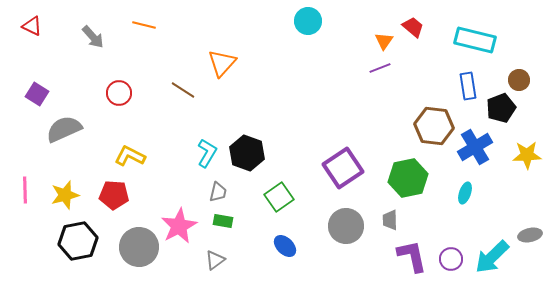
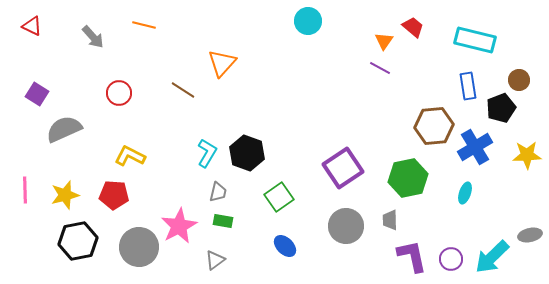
purple line at (380, 68): rotated 50 degrees clockwise
brown hexagon at (434, 126): rotated 12 degrees counterclockwise
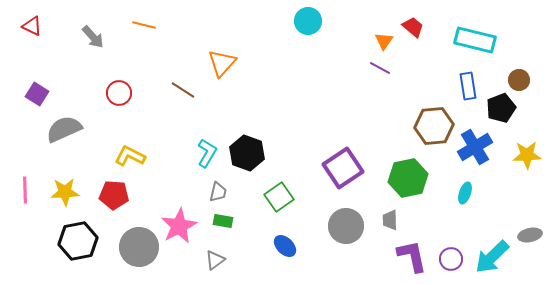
yellow star at (65, 195): moved 3 px up; rotated 12 degrees clockwise
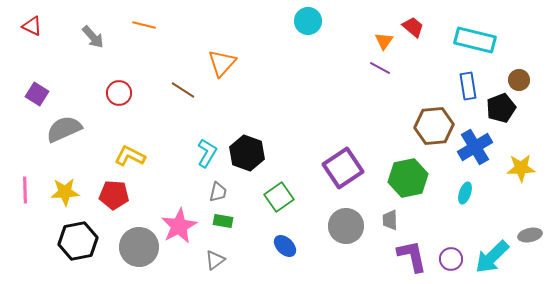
yellow star at (527, 155): moved 6 px left, 13 px down
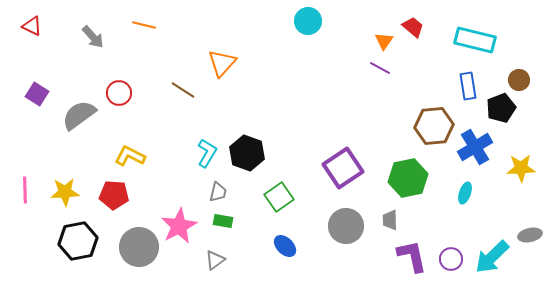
gray semicircle at (64, 129): moved 15 px right, 14 px up; rotated 12 degrees counterclockwise
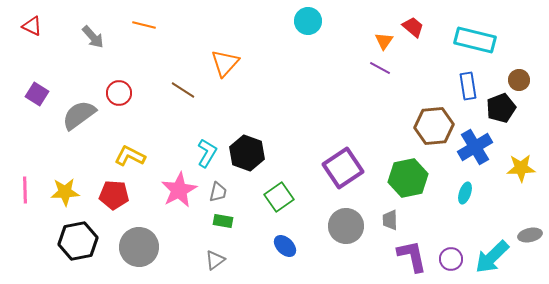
orange triangle at (222, 63): moved 3 px right
pink star at (179, 226): moved 36 px up
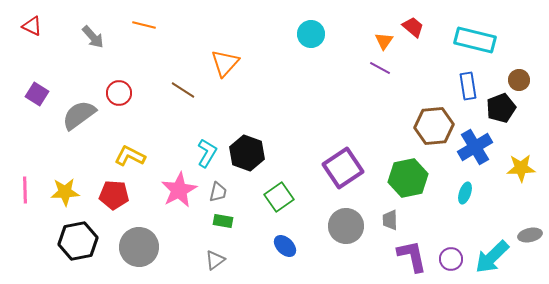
cyan circle at (308, 21): moved 3 px right, 13 px down
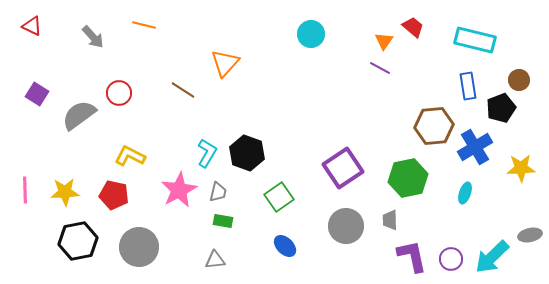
red pentagon at (114, 195): rotated 8 degrees clockwise
gray triangle at (215, 260): rotated 30 degrees clockwise
